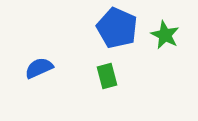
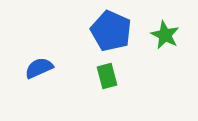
blue pentagon: moved 6 px left, 3 px down
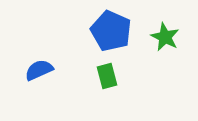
green star: moved 2 px down
blue semicircle: moved 2 px down
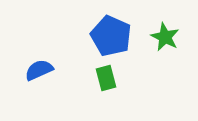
blue pentagon: moved 5 px down
green rectangle: moved 1 px left, 2 px down
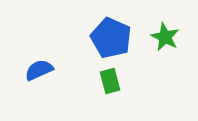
blue pentagon: moved 2 px down
green rectangle: moved 4 px right, 3 px down
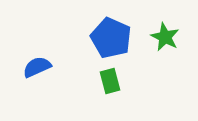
blue semicircle: moved 2 px left, 3 px up
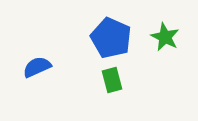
green rectangle: moved 2 px right, 1 px up
